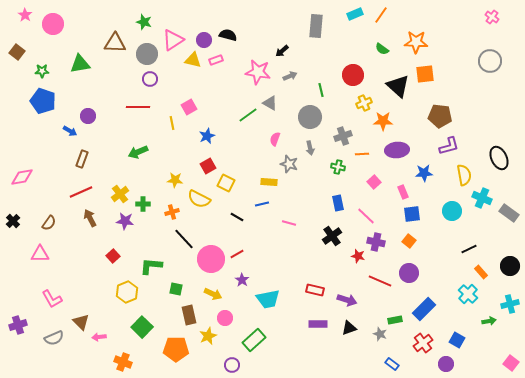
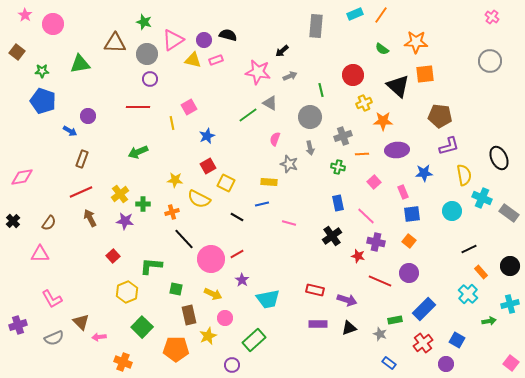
blue rectangle at (392, 364): moved 3 px left, 1 px up
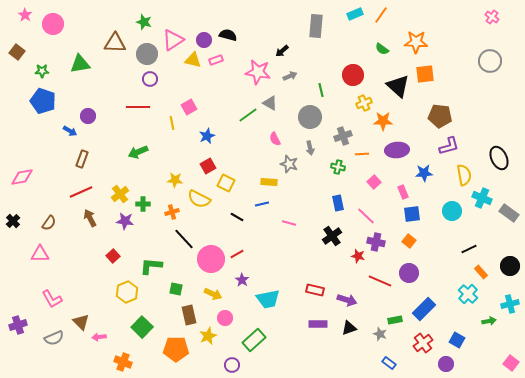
pink semicircle at (275, 139): rotated 48 degrees counterclockwise
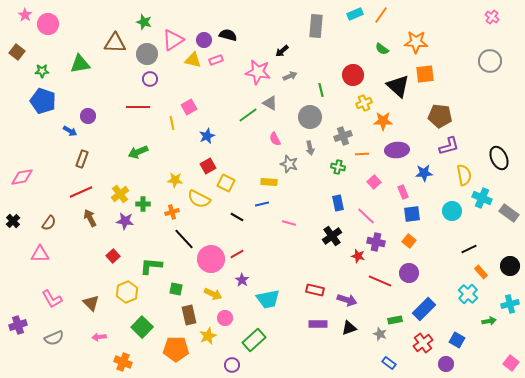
pink circle at (53, 24): moved 5 px left
brown triangle at (81, 322): moved 10 px right, 19 px up
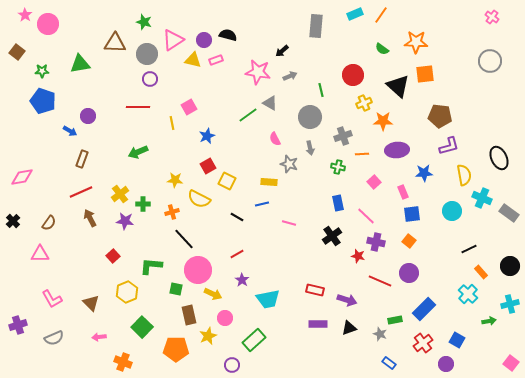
yellow square at (226, 183): moved 1 px right, 2 px up
pink circle at (211, 259): moved 13 px left, 11 px down
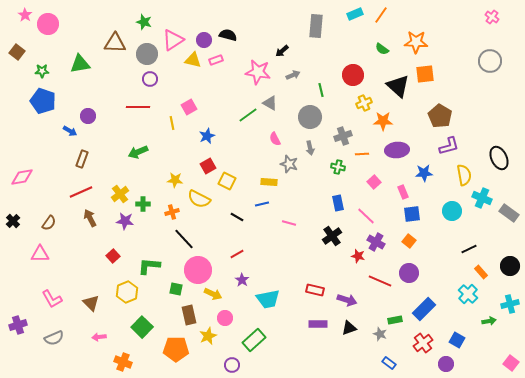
gray arrow at (290, 76): moved 3 px right, 1 px up
brown pentagon at (440, 116): rotated 25 degrees clockwise
purple cross at (376, 242): rotated 18 degrees clockwise
green L-shape at (151, 266): moved 2 px left
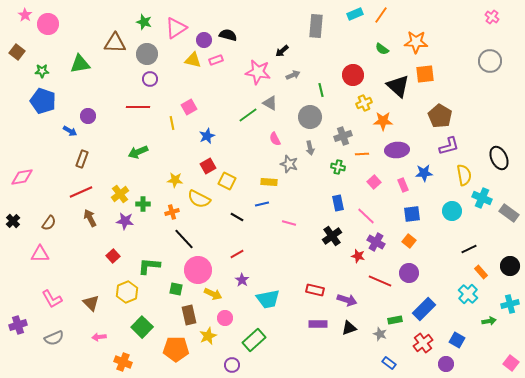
pink triangle at (173, 40): moved 3 px right, 12 px up
pink rectangle at (403, 192): moved 7 px up
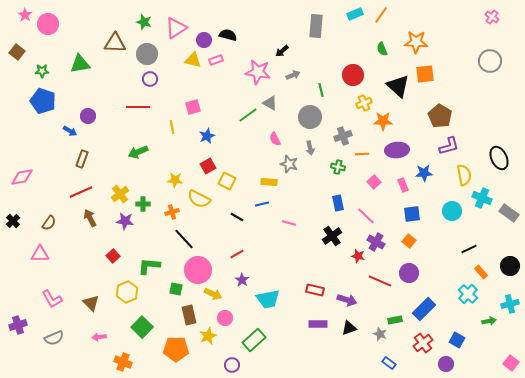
green semicircle at (382, 49): rotated 32 degrees clockwise
pink square at (189, 107): moved 4 px right; rotated 14 degrees clockwise
yellow line at (172, 123): moved 4 px down
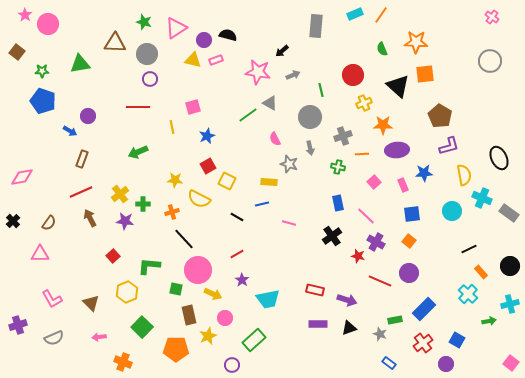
orange star at (383, 121): moved 4 px down
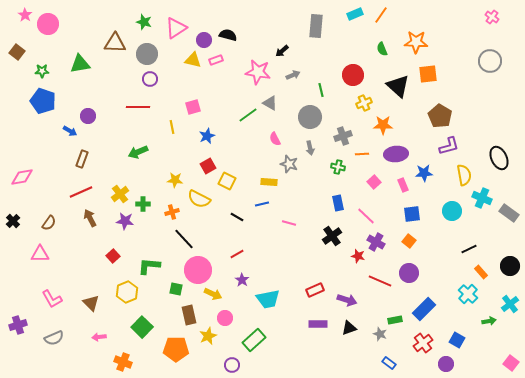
orange square at (425, 74): moved 3 px right
purple ellipse at (397, 150): moved 1 px left, 4 px down
red rectangle at (315, 290): rotated 36 degrees counterclockwise
cyan cross at (510, 304): rotated 24 degrees counterclockwise
